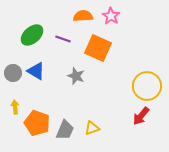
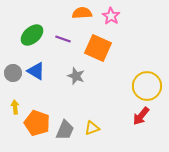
orange semicircle: moved 1 px left, 3 px up
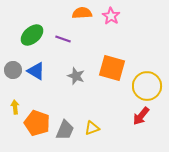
orange square: moved 14 px right, 20 px down; rotated 8 degrees counterclockwise
gray circle: moved 3 px up
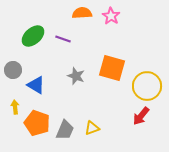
green ellipse: moved 1 px right, 1 px down
blue triangle: moved 14 px down
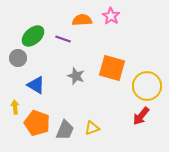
orange semicircle: moved 7 px down
gray circle: moved 5 px right, 12 px up
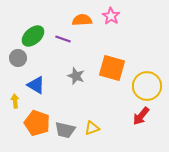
yellow arrow: moved 6 px up
gray trapezoid: rotated 80 degrees clockwise
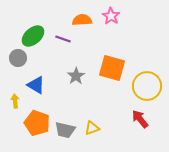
gray star: rotated 18 degrees clockwise
red arrow: moved 1 px left, 3 px down; rotated 102 degrees clockwise
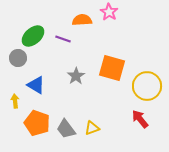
pink star: moved 2 px left, 4 px up
gray trapezoid: moved 1 px right, 1 px up; rotated 40 degrees clockwise
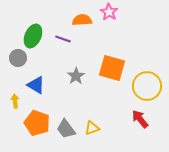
green ellipse: rotated 25 degrees counterclockwise
